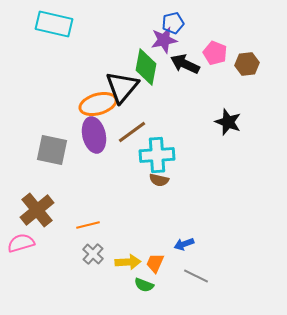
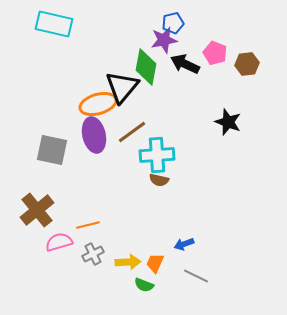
pink semicircle: moved 38 px right, 1 px up
gray cross: rotated 20 degrees clockwise
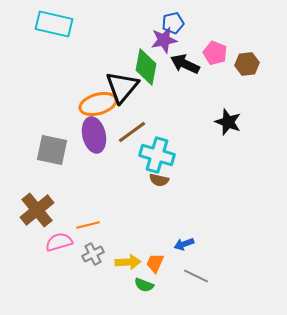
cyan cross: rotated 20 degrees clockwise
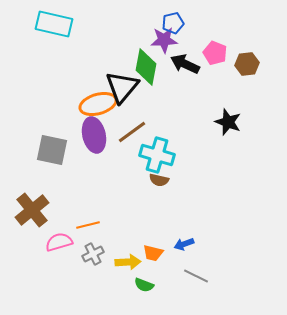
purple star: rotated 8 degrees clockwise
brown cross: moved 5 px left
orange trapezoid: moved 2 px left, 10 px up; rotated 100 degrees counterclockwise
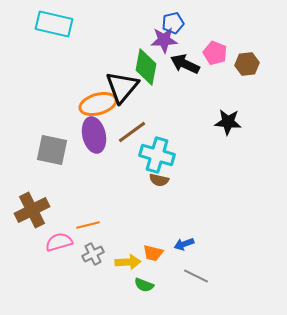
black star: rotated 16 degrees counterclockwise
brown cross: rotated 12 degrees clockwise
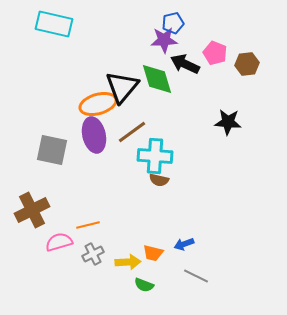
green diamond: moved 11 px right, 12 px down; rotated 27 degrees counterclockwise
cyan cross: moved 2 px left, 1 px down; rotated 12 degrees counterclockwise
